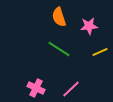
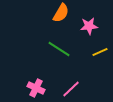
orange semicircle: moved 2 px right, 4 px up; rotated 132 degrees counterclockwise
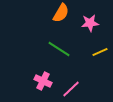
pink star: moved 1 px right, 3 px up
pink cross: moved 7 px right, 7 px up
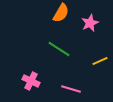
pink star: rotated 18 degrees counterclockwise
yellow line: moved 9 px down
pink cross: moved 12 px left
pink line: rotated 60 degrees clockwise
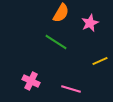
green line: moved 3 px left, 7 px up
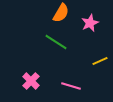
pink cross: rotated 18 degrees clockwise
pink line: moved 3 px up
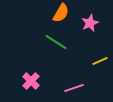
pink line: moved 3 px right, 2 px down; rotated 36 degrees counterclockwise
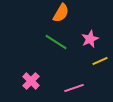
pink star: moved 16 px down
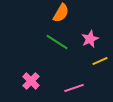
green line: moved 1 px right
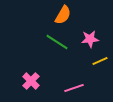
orange semicircle: moved 2 px right, 2 px down
pink star: rotated 18 degrees clockwise
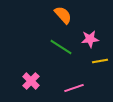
orange semicircle: rotated 72 degrees counterclockwise
green line: moved 4 px right, 5 px down
yellow line: rotated 14 degrees clockwise
